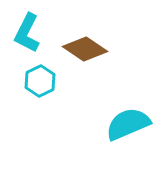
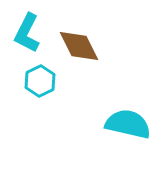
brown diamond: moved 6 px left, 3 px up; rotated 30 degrees clockwise
cyan semicircle: rotated 36 degrees clockwise
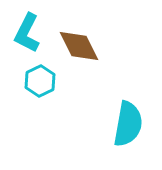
cyan semicircle: rotated 87 degrees clockwise
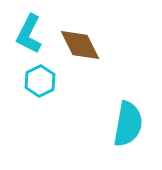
cyan L-shape: moved 2 px right, 1 px down
brown diamond: moved 1 px right, 1 px up
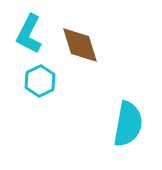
brown diamond: rotated 9 degrees clockwise
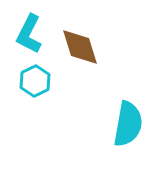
brown diamond: moved 2 px down
cyan hexagon: moved 5 px left
